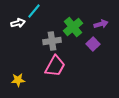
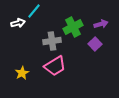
green cross: rotated 12 degrees clockwise
purple square: moved 2 px right
pink trapezoid: rotated 30 degrees clockwise
yellow star: moved 4 px right, 7 px up; rotated 24 degrees counterclockwise
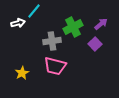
purple arrow: rotated 24 degrees counterclockwise
pink trapezoid: rotated 45 degrees clockwise
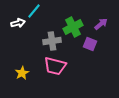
purple square: moved 5 px left; rotated 24 degrees counterclockwise
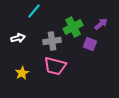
white arrow: moved 15 px down
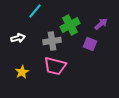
cyan line: moved 1 px right
green cross: moved 3 px left, 2 px up
yellow star: moved 1 px up
